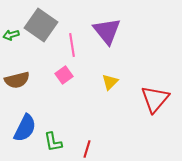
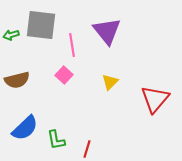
gray square: rotated 28 degrees counterclockwise
pink square: rotated 12 degrees counterclockwise
blue semicircle: rotated 20 degrees clockwise
green L-shape: moved 3 px right, 2 px up
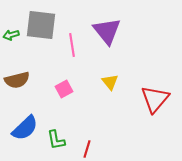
pink square: moved 14 px down; rotated 18 degrees clockwise
yellow triangle: rotated 24 degrees counterclockwise
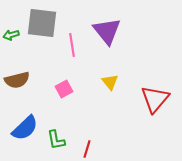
gray square: moved 1 px right, 2 px up
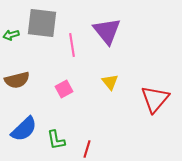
blue semicircle: moved 1 px left, 1 px down
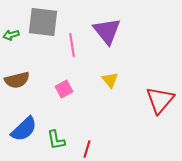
gray square: moved 1 px right, 1 px up
yellow triangle: moved 2 px up
red triangle: moved 5 px right, 1 px down
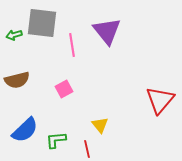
gray square: moved 1 px left, 1 px down
green arrow: moved 3 px right
yellow triangle: moved 10 px left, 45 px down
blue semicircle: moved 1 px right, 1 px down
green L-shape: rotated 95 degrees clockwise
red line: rotated 30 degrees counterclockwise
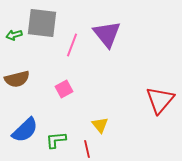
purple triangle: moved 3 px down
pink line: rotated 30 degrees clockwise
brown semicircle: moved 1 px up
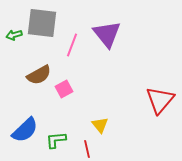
brown semicircle: moved 22 px right, 4 px up; rotated 15 degrees counterclockwise
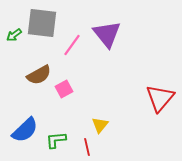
green arrow: rotated 21 degrees counterclockwise
pink line: rotated 15 degrees clockwise
red triangle: moved 2 px up
yellow triangle: rotated 18 degrees clockwise
red line: moved 2 px up
